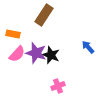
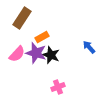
brown rectangle: moved 22 px left, 3 px down
orange rectangle: moved 29 px right, 3 px down; rotated 40 degrees counterclockwise
blue arrow: moved 1 px right
pink cross: moved 1 px down
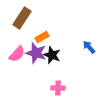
black star: moved 1 px right
pink cross: moved 1 px down; rotated 24 degrees clockwise
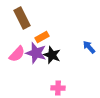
brown rectangle: rotated 60 degrees counterclockwise
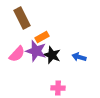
blue arrow: moved 10 px left, 10 px down; rotated 32 degrees counterclockwise
purple star: moved 2 px up
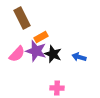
orange rectangle: moved 1 px left
black star: moved 1 px right, 1 px up
pink cross: moved 1 px left
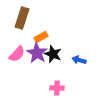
brown rectangle: rotated 45 degrees clockwise
purple star: moved 1 px right, 2 px down; rotated 15 degrees clockwise
blue arrow: moved 3 px down
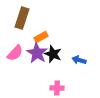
pink semicircle: moved 2 px left, 1 px up
